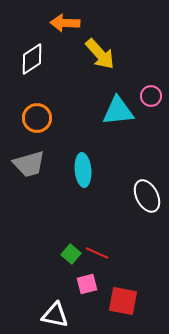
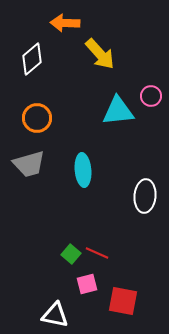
white diamond: rotated 8 degrees counterclockwise
white ellipse: moved 2 px left; rotated 32 degrees clockwise
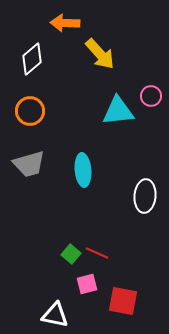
orange circle: moved 7 px left, 7 px up
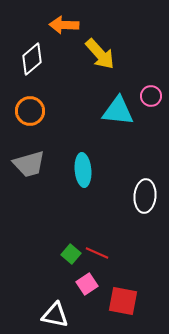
orange arrow: moved 1 px left, 2 px down
cyan triangle: rotated 12 degrees clockwise
pink square: rotated 20 degrees counterclockwise
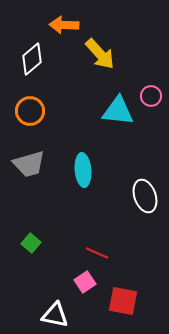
white ellipse: rotated 24 degrees counterclockwise
green square: moved 40 px left, 11 px up
pink square: moved 2 px left, 2 px up
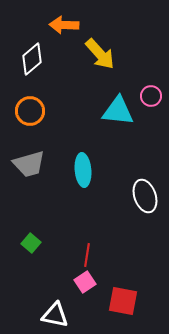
red line: moved 10 px left, 2 px down; rotated 75 degrees clockwise
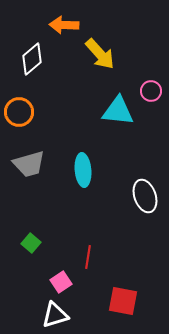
pink circle: moved 5 px up
orange circle: moved 11 px left, 1 px down
red line: moved 1 px right, 2 px down
pink square: moved 24 px left
white triangle: rotated 28 degrees counterclockwise
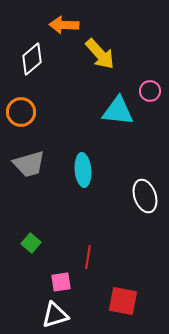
pink circle: moved 1 px left
orange circle: moved 2 px right
pink square: rotated 25 degrees clockwise
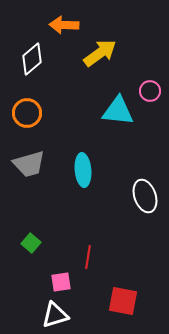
yellow arrow: moved 1 px up; rotated 84 degrees counterclockwise
orange circle: moved 6 px right, 1 px down
